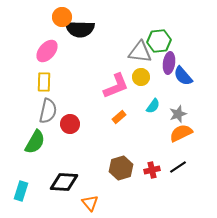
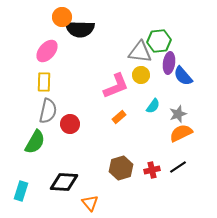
yellow circle: moved 2 px up
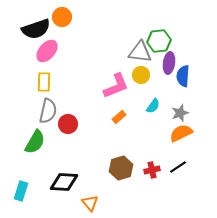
black semicircle: moved 44 px left; rotated 20 degrees counterclockwise
blue semicircle: rotated 45 degrees clockwise
gray star: moved 2 px right, 1 px up
red circle: moved 2 px left
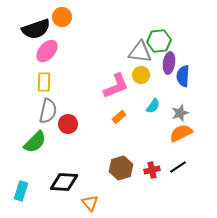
green semicircle: rotated 15 degrees clockwise
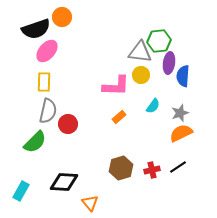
pink L-shape: rotated 24 degrees clockwise
cyan rectangle: rotated 12 degrees clockwise
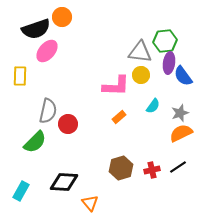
green hexagon: moved 6 px right
blue semicircle: rotated 40 degrees counterclockwise
yellow rectangle: moved 24 px left, 6 px up
